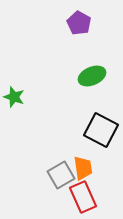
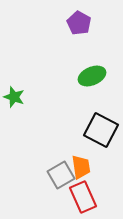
orange trapezoid: moved 2 px left, 1 px up
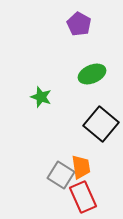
purple pentagon: moved 1 px down
green ellipse: moved 2 px up
green star: moved 27 px right
black square: moved 6 px up; rotated 12 degrees clockwise
gray square: rotated 28 degrees counterclockwise
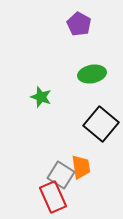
green ellipse: rotated 12 degrees clockwise
red rectangle: moved 30 px left
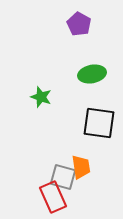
black square: moved 2 px left, 1 px up; rotated 32 degrees counterclockwise
gray square: moved 2 px right, 2 px down; rotated 16 degrees counterclockwise
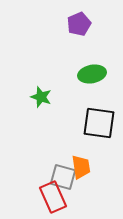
purple pentagon: rotated 20 degrees clockwise
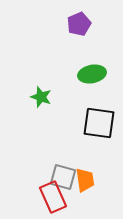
orange trapezoid: moved 4 px right, 13 px down
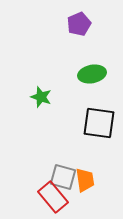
red rectangle: rotated 16 degrees counterclockwise
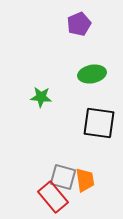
green star: rotated 15 degrees counterclockwise
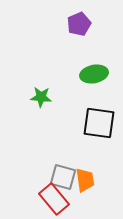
green ellipse: moved 2 px right
red rectangle: moved 1 px right, 2 px down
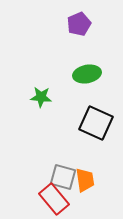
green ellipse: moved 7 px left
black square: moved 3 px left; rotated 16 degrees clockwise
